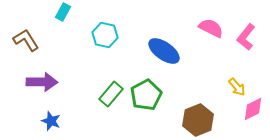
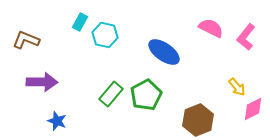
cyan rectangle: moved 17 px right, 10 px down
brown L-shape: rotated 36 degrees counterclockwise
blue ellipse: moved 1 px down
blue star: moved 6 px right
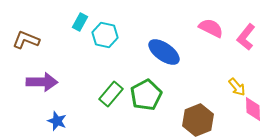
pink diamond: rotated 65 degrees counterclockwise
